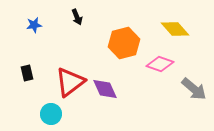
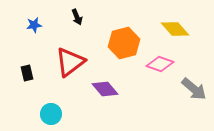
red triangle: moved 20 px up
purple diamond: rotated 16 degrees counterclockwise
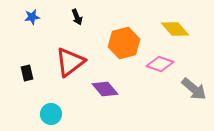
blue star: moved 2 px left, 8 px up
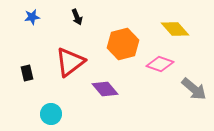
orange hexagon: moved 1 px left, 1 px down
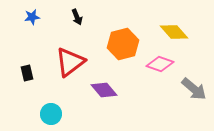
yellow diamond: moved 1 px left, 3 px down
purple diamond: moved 1 px left, 1 px down
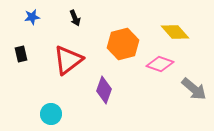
black arrow: moved 2 px left, 1 px down
yellow diamond: moved 1 px right
red triangle: moved 2 px left, 2 px up
black rectangle: moved 6 px left, 19 px up
purple diamond: rotated 60 degrees clockwise
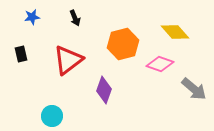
cyan circle: moved 1 px right, 2 px down
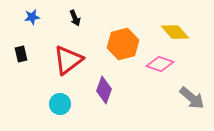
gray arrow: moved 2 px left, 9 px down
cyan circle: moved 8 px right, 12 px up
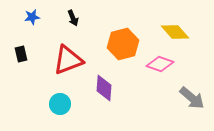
black arrow: moved 2 px left
red triangle: rotated 16 degrees clockwise
purple diamond: moved 2 px up; rotated 16 degrees counterclockwise
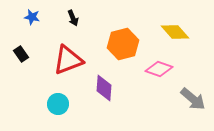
blue star: rotated 21 degrees clockwise
black rectangle: rotated 21 degrees counterclockwise
pink diamond: moved 1 px left, 5 px down
gray arrow: moved 1 px right, 1 px down
cyan circle: moved 2 px left
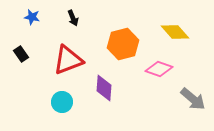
cyan circle: moved 4 px right, 2 px up
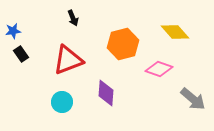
blue star: moved 19 px left, 14 px down; rotated 21 degrees counterclockwise
purple diamond: moved 2 px right, 5 px down
